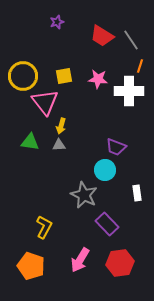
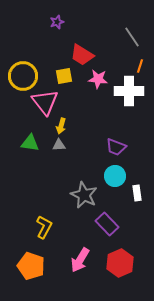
red trapezoid: moved 20 px left, 19 px down
gray line: moved 1 px right, 3 px up
green triangle: moved 1 px down
cyan circle: moved 10 px right, 6 px down
red hexagon: rotated 16 degrees counterclockwise
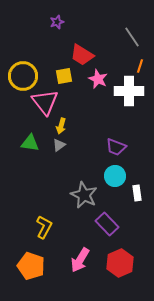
pink star: rotated 18 degrees clockwise
gray triangle: rotated 32 degrees counterclockwise
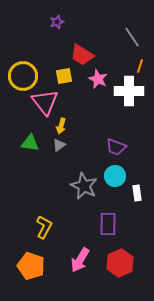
gray star: moved 9 px up
purple rectangle: moved 1 px right; rotated 45 degrees clockwise
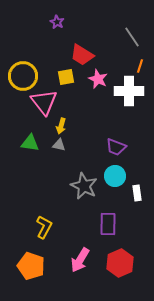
purple star: rotated 24 degrees counterclockwise
yellow square: moved 2 px right, 1 px down
pink triangle: moved 1 px left
gray triangle: rotated 48 degrees clockwise
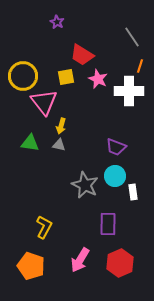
gray star: moved 1 px right, 1 px up
white rectangle: moved 4 px left, 1 px up
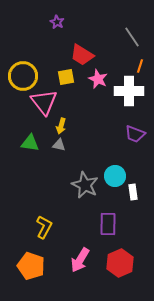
purple trapezoid: moved 19 px right, 13 px up
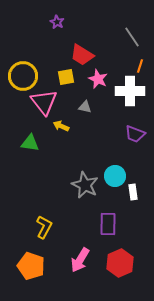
white cross: moved 1 px right
yellow arrow: rotated 98 degrees clockwise
gray triangle: moved 26 px right, 38 px up
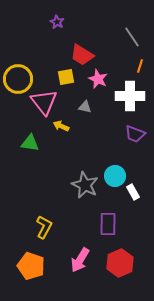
yellow circle: moved 5 px left, 3 px down
white cross: moved 5 px down
white rectangle: rotated 21 degrees counterclockwise
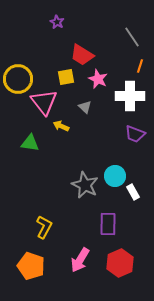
gray triangle: rotated 32 degrees clockwise
